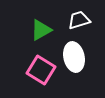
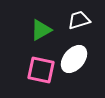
white ellipse: moved 2 px down; rotated 52 degrees clockwise
pink square: rotated 20 degrees counterclockwise
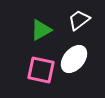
white trapezoid: rotated 20 degrees counterclockwise
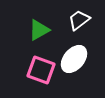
green triangle: moved 2 px left
pink square: rotated 8 degrees clockwise
